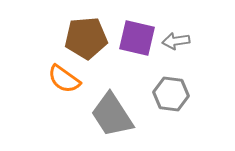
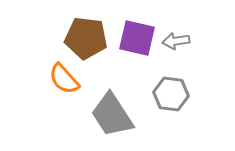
brown pentagon: rotated 12 degrees clockwise
orange semicircle: rotated 12 degrees clockwise
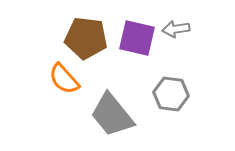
gray arrow: moved 12 px up
gray trapezoid: rotated 6 degrees counterclockwise
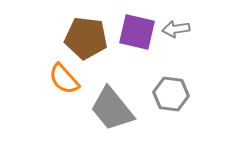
purple square: moved 6 px up
gray trapezoid: moved 6 px up
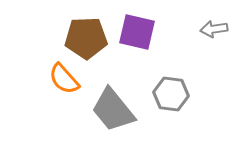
gray arrow: moved 38 px right
brown pentagon: rotated 9 degrees counterclockwise
gray trapezoid: moved 1 px right, 1 px down
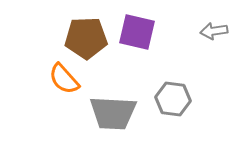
gray arrow: moved 2 px down
gray hexagon: moved 2 px right, 5 px down
gray trapezoid: moved 3 px down; rotated 48 degrees counterclockwise
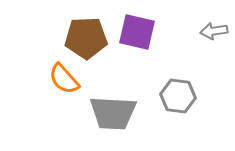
gray hexagon: moved 5 px right, 3 px up
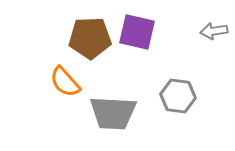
brown pentagon: moved 4 px right
orange semicircle: moved 1 px right, 3 px down
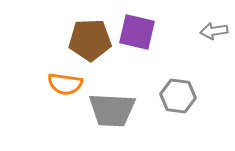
brown pentagon: moved 2 px down
orange semicircle: moved 2 px down; rotated 40 degrees counterclockwise
gray trapezoid: moved 1 px left, 3 px up
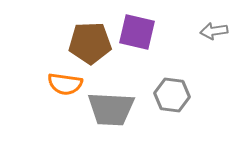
brown pentagon: moved 3 px down
gray hexagon: moved 6 px left, 1 px up
gray trapezoid: moved 1 px left, 1 px up
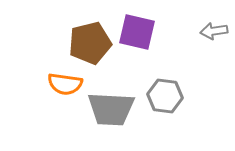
brown pentagon: rotated 12 degrees counterclockwise
gray hexagon: moved 7 px left, 1 px down
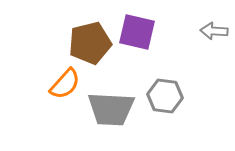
gray arrow: rotated 12 degrees clockwise
orange semicircle: rotated 56 degrees counterclockwise
